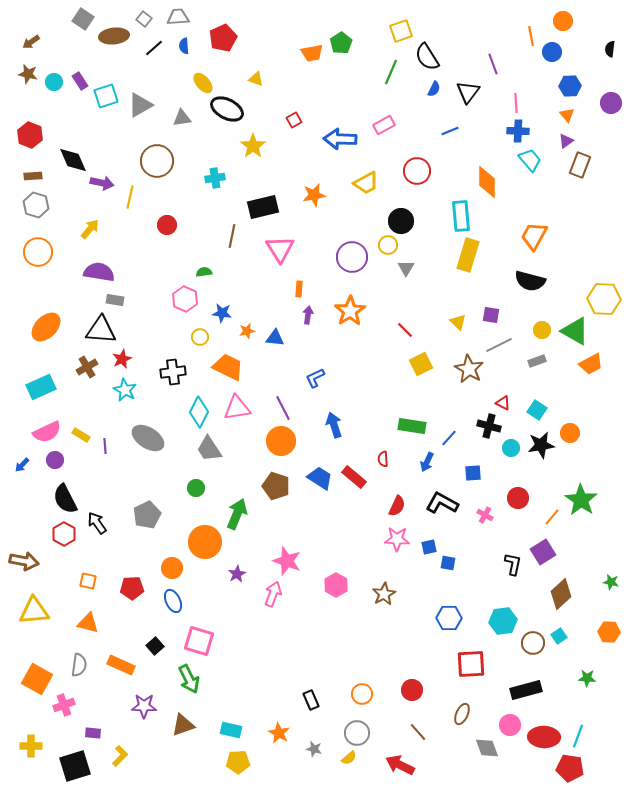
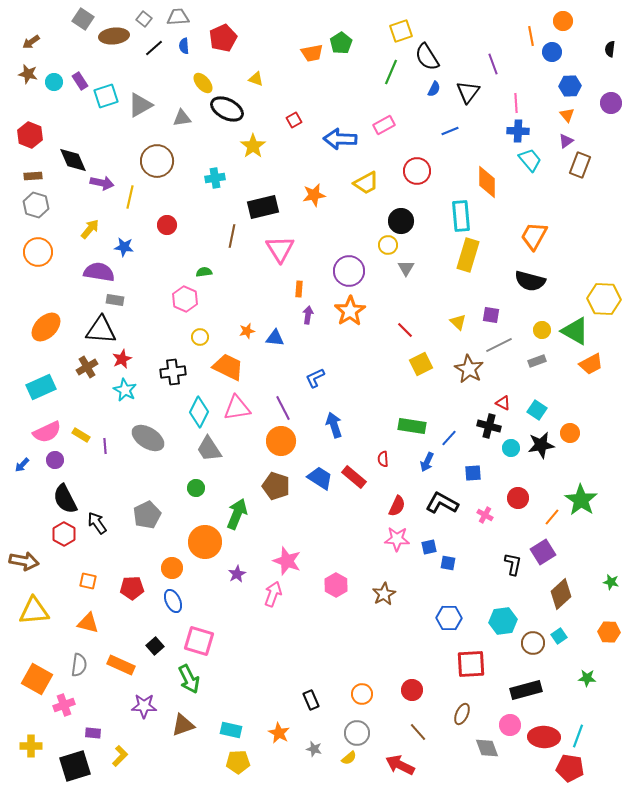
purple circle at (352, 257): moved 3 px left, 14 px down
blue star at (222, 313): moved 98 px left, 66 px up
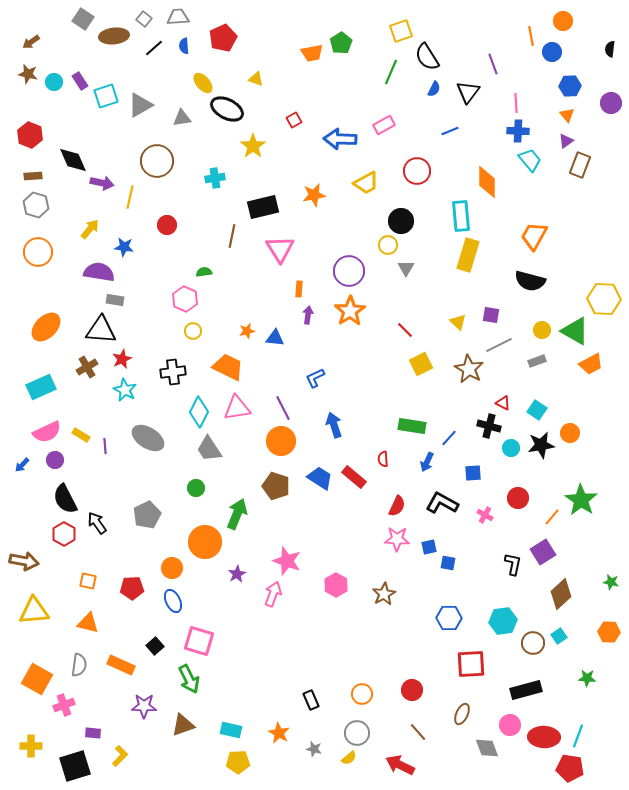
yellow circle at (200, 337): moved 7 px left, 6 px up
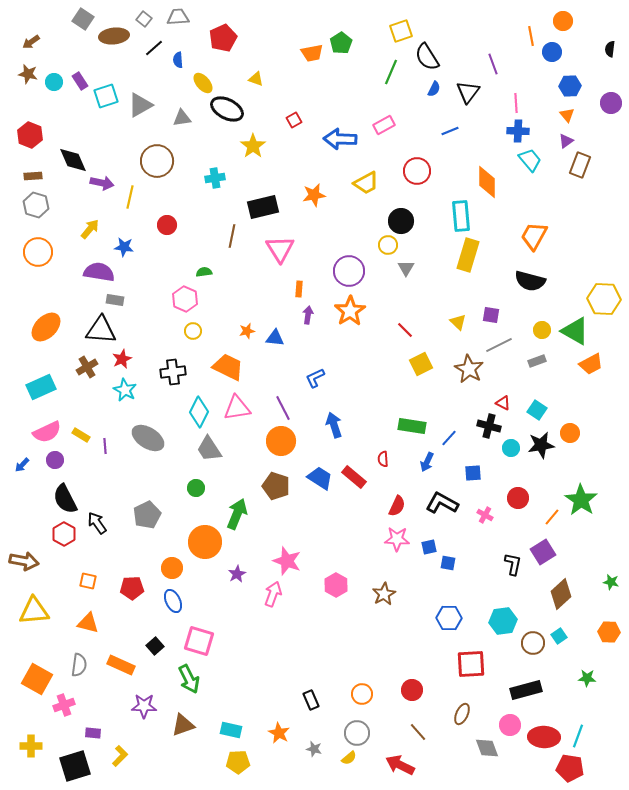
blue semicircle at (184, 46): moved 6 px left, 14 px down
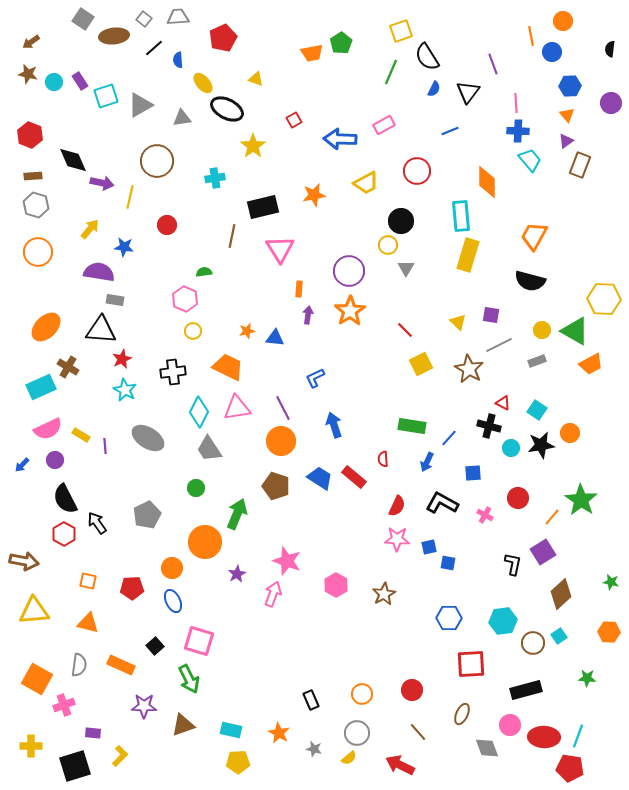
brown cross at (87, 367): moved 19 px left; rotated 30 degrees counterclockwise
pink semicircle at (47, 432): moved 1 px right, 3 px up
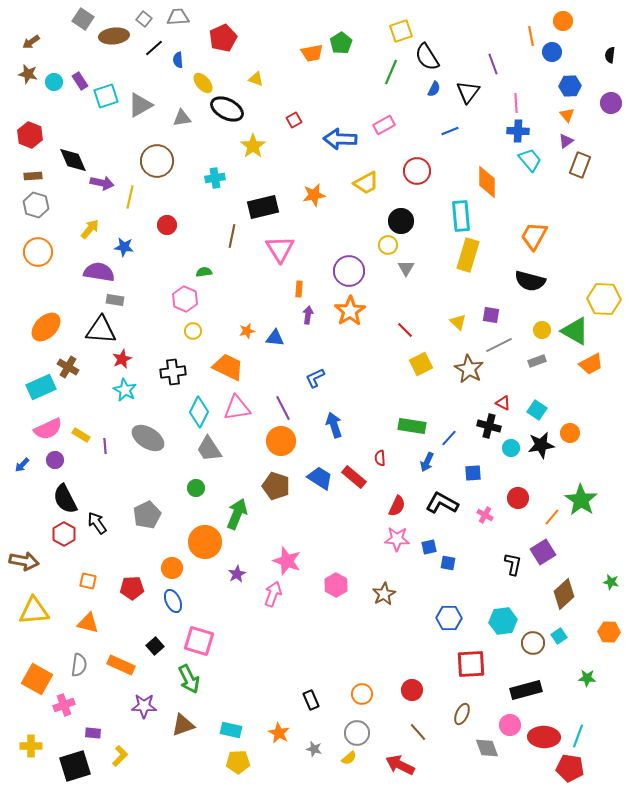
black semicircle at (610, 49): moved 6 px down
red semicircle at (383, 459): moved 3 px left, 1 px up
brown diamond at (561, 594): moved 3 px right
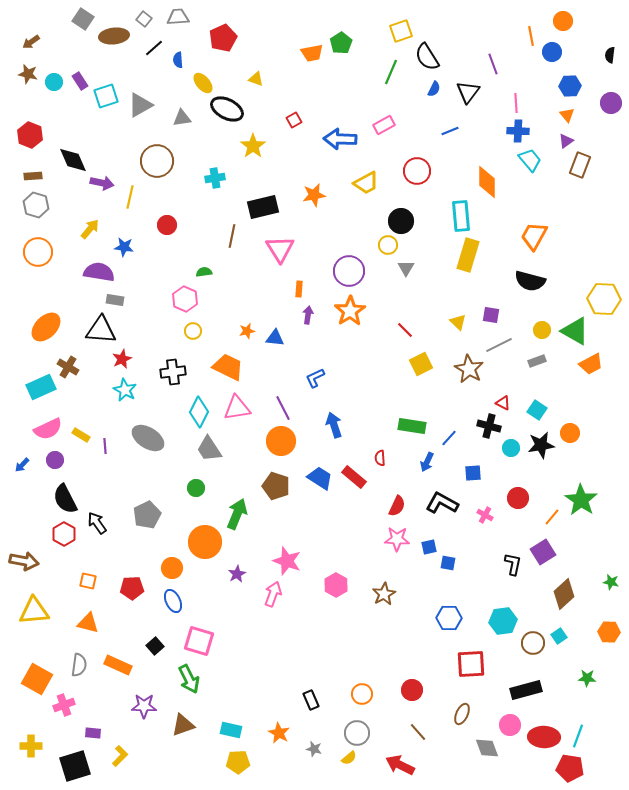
orange rectangle at (121, 665): moved 3 px left
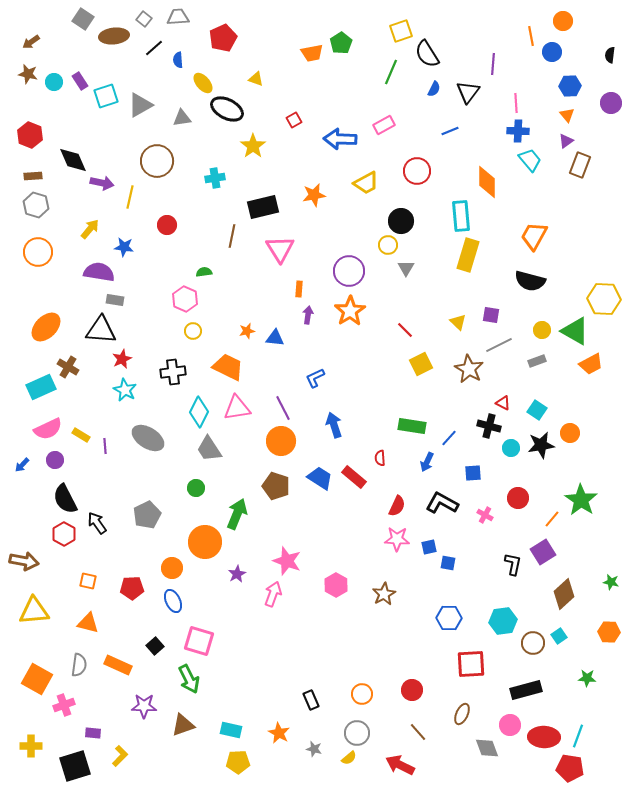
black semicircle at (427, 57): moved 3 px up
purple line at (493, 64): rotated 25 degrees clockwise
orange line at (552, 517): moved 2 px down
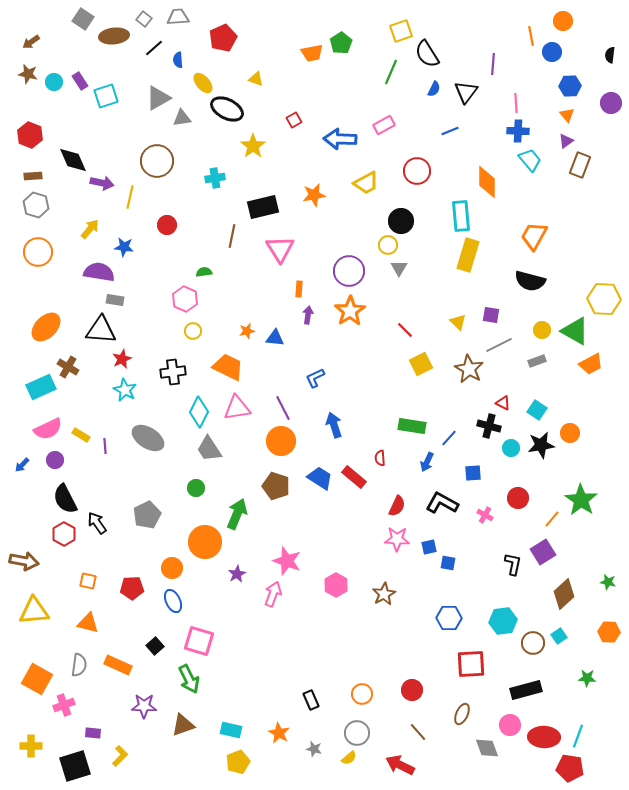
black triangle at (468, 92): moved 2 px left
gray triangle at (140, 105): moved 18 px right, 7 px up
gray triangle at (406, 268): moved 7 px left
green star at (611, 582): moved 3 px left
yellow pentagon at (238, 762): rotated 20 degrees counterclockwise
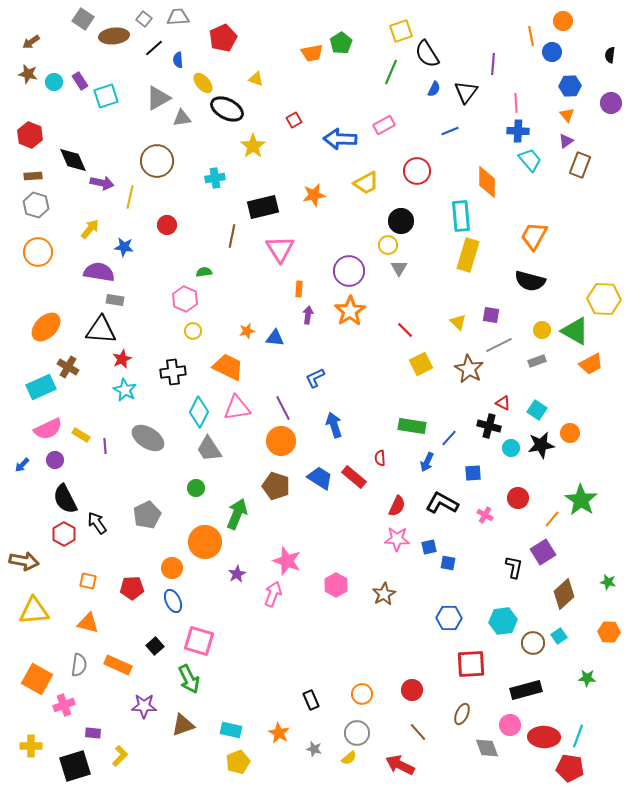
black L-shape at (513, 564): moved 1 px right, 3 px down
